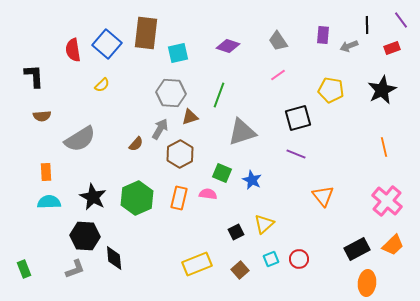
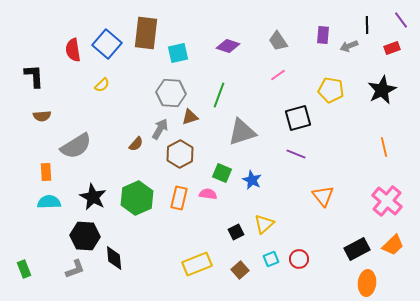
gray semicircle at (80, 139): moved 4 px left, 7 px down
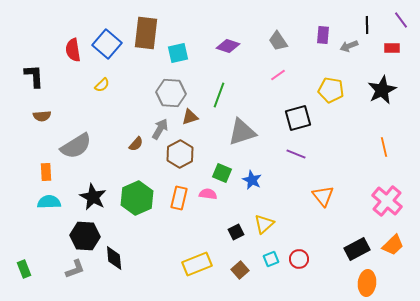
red rectangle at (392, 48): rotated 21 degrees clockwise
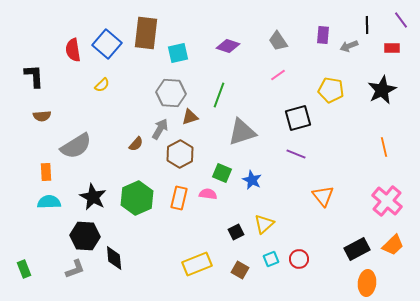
brown square at (240, 270): rotated 18 degrees counterclockwise
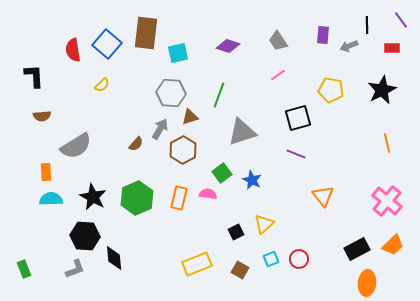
orange line at (384, 147): moved 3 px right, 4 px up
brown hexagon at (180, 154): moved 3 px right, 4 px up
green square at (222, 173): rotated 30 degrees clockwise
cyan semicircle at (49, 202): moved 2 px right, 3 px up
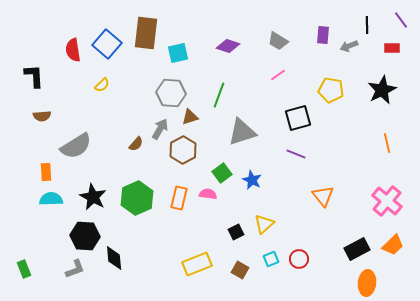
gray trapezoid at (278, 41): rotated 25 degrees counterclockwise
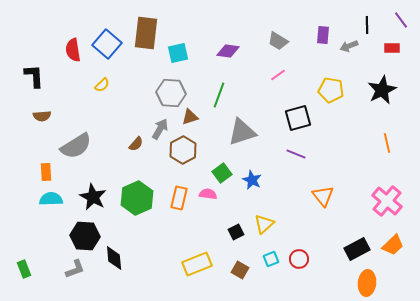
purple diamond at (228, 46): moved 5 px down; rotated 10 degrees counterclockwise
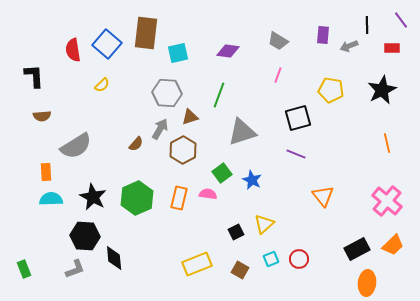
pink line at (278, 75): rotated 35 degrees counterclockwise
gray hexagon at (171, 93): moved 4 px left
